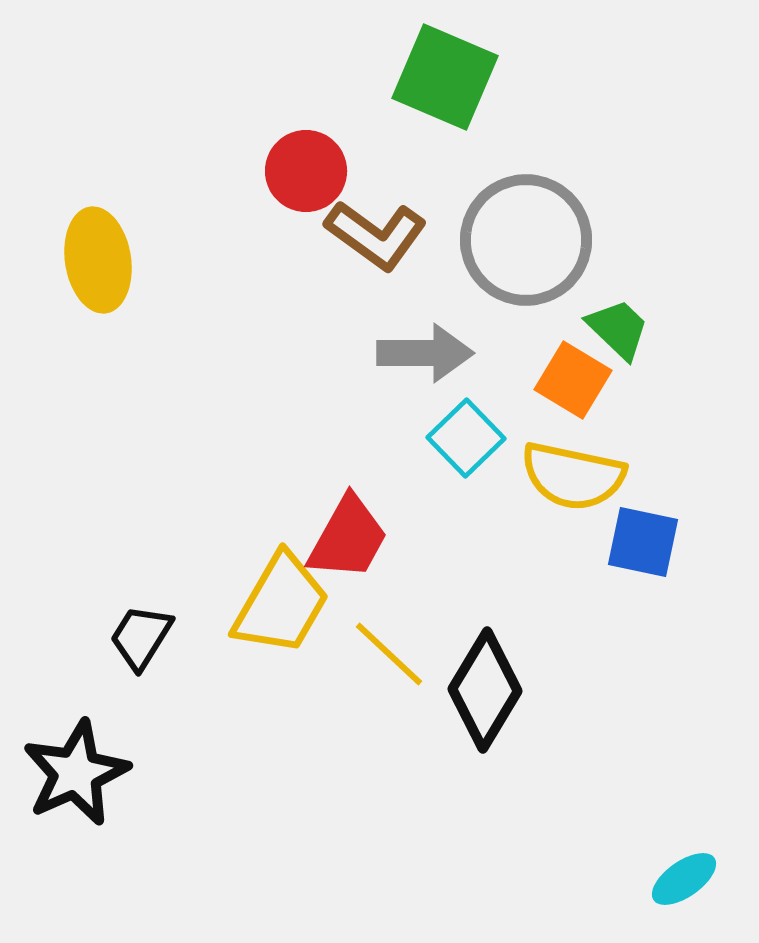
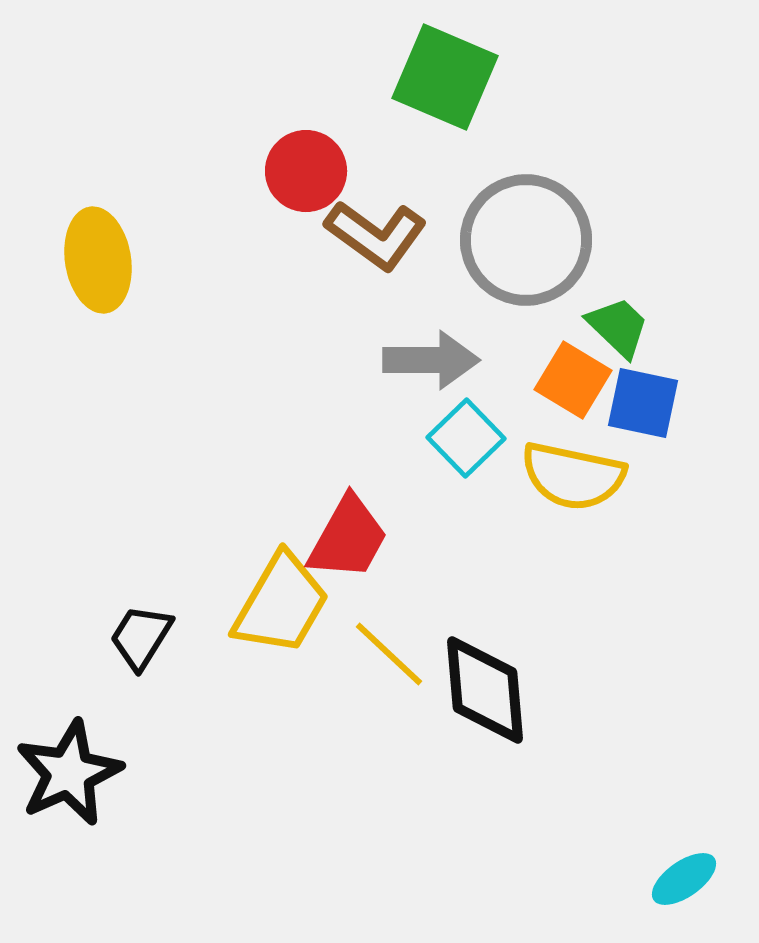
green trapezoid: moved 2 px up
gray arrow: moved 6 px right, 7 px down
blue square: moved 139 px up
black diamond: rotated 36 degrees counterclockwise
black star: moved 7 px left
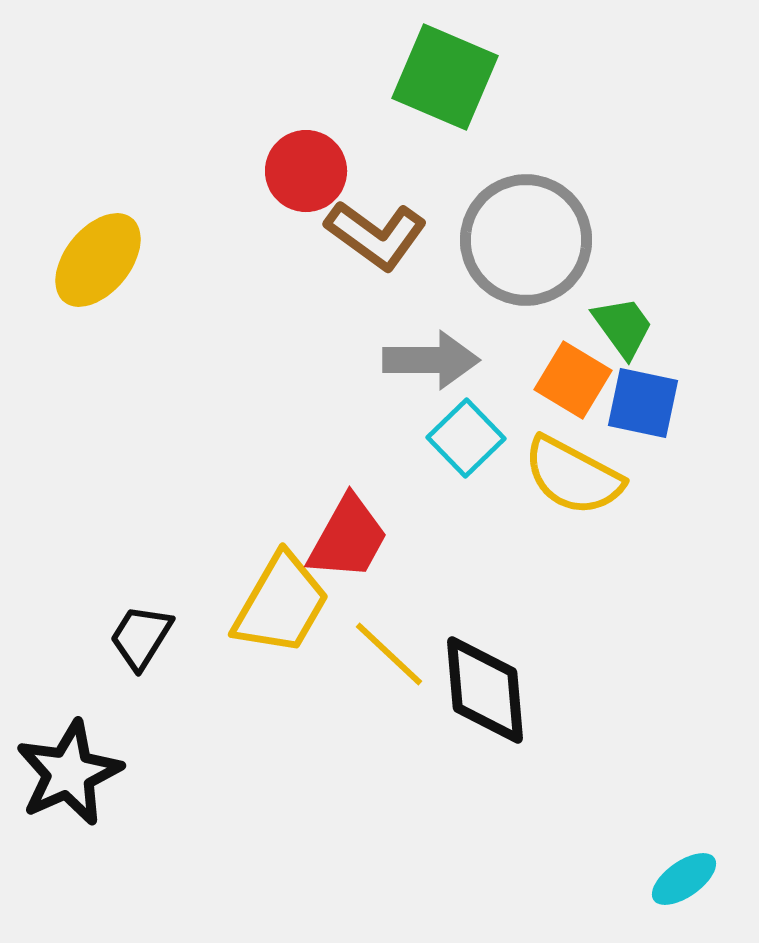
yellow ellipse: rotated 48 degrees clockwise
green trapezoid: moved 5 px right; rotated 10 degrees clockwise
yellow semicircle: rotated 16 degrees clockwise
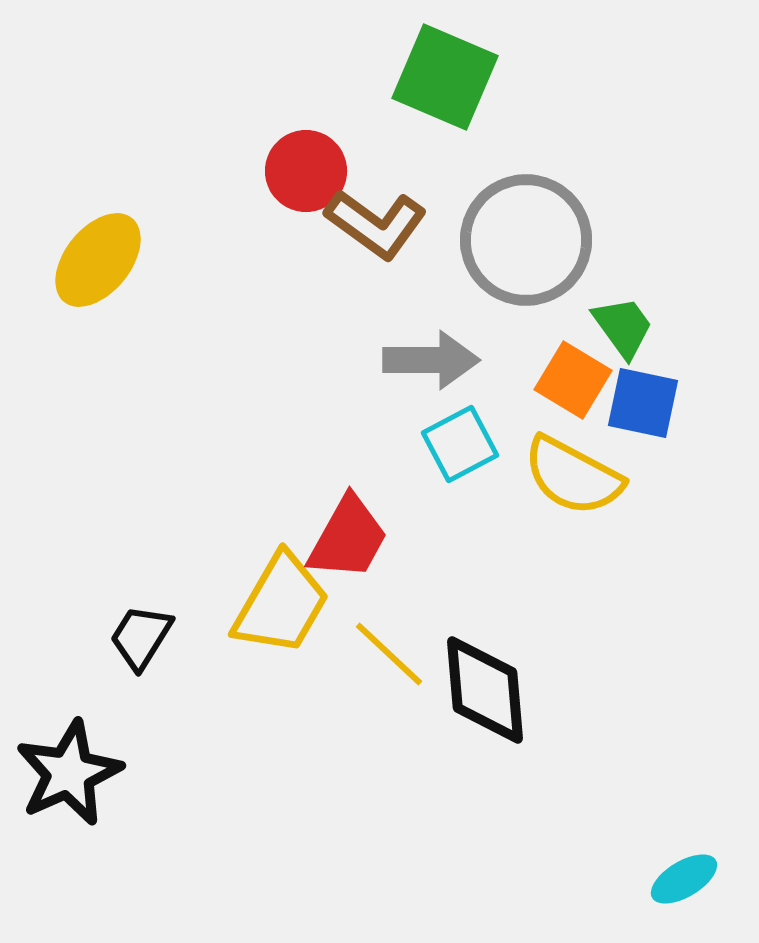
brown L-shape: moved 11 px up
cyan square: moved 6 px left, 6 px down; rotated 16 degrees clockwise
cyan ellipse: rotated 4 degrees clockwise
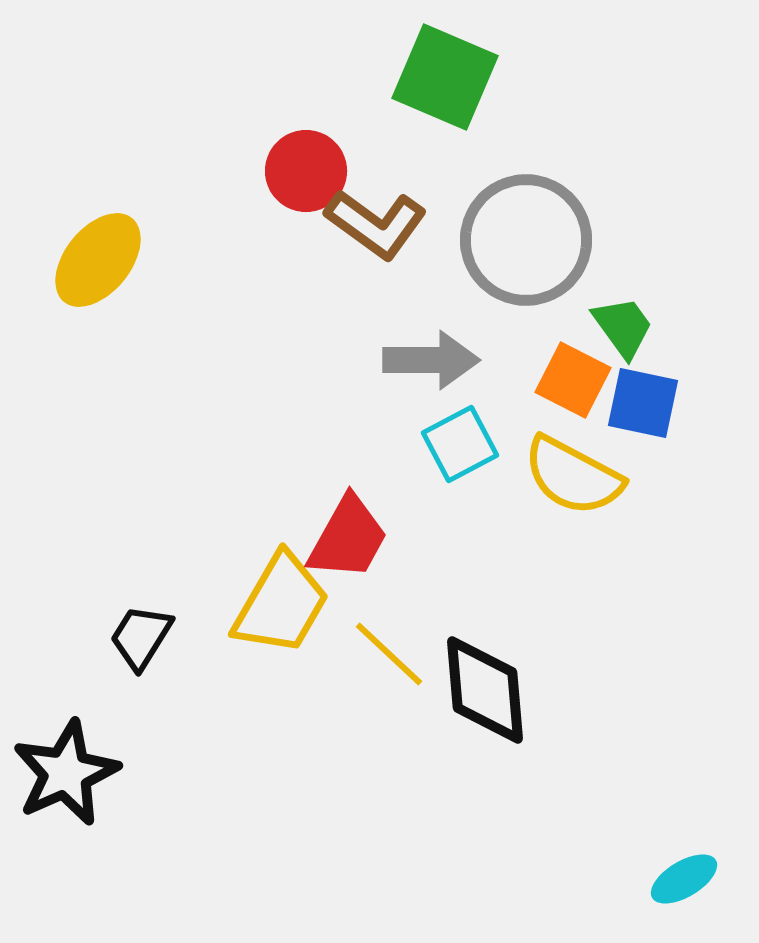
orange square: rotated 4 degrees counterclockwise
black star: moved 3 px left
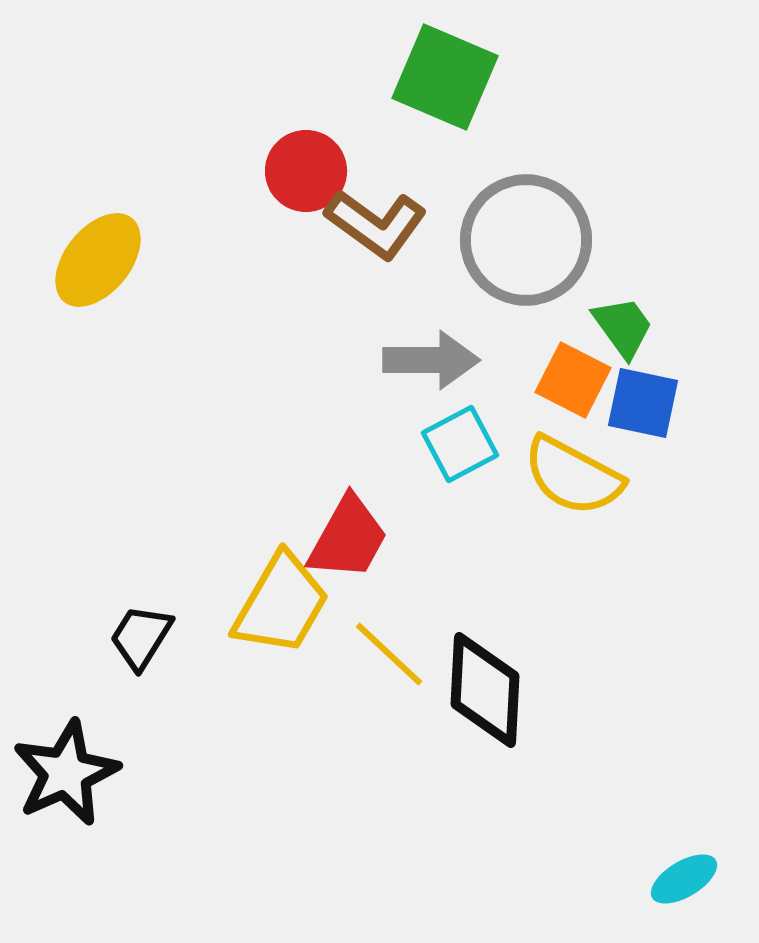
black diamond: rotated 8 degrees clockwise
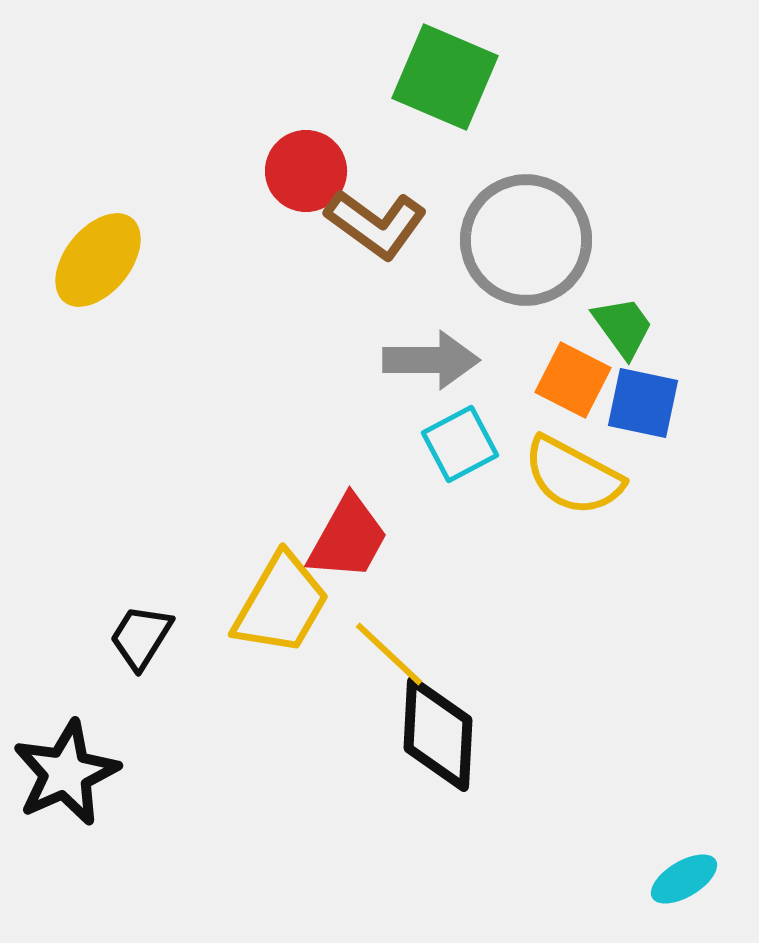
black diamond: moved 47 px left, 44 px down
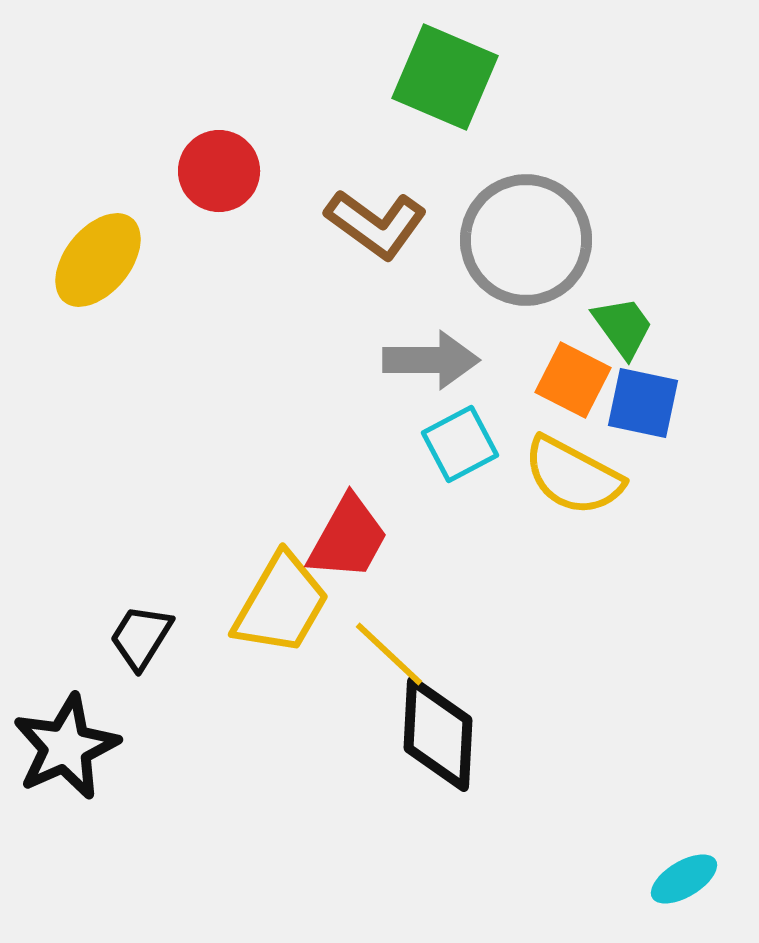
red circle: moved 87 px left
black star: moved 26 px up
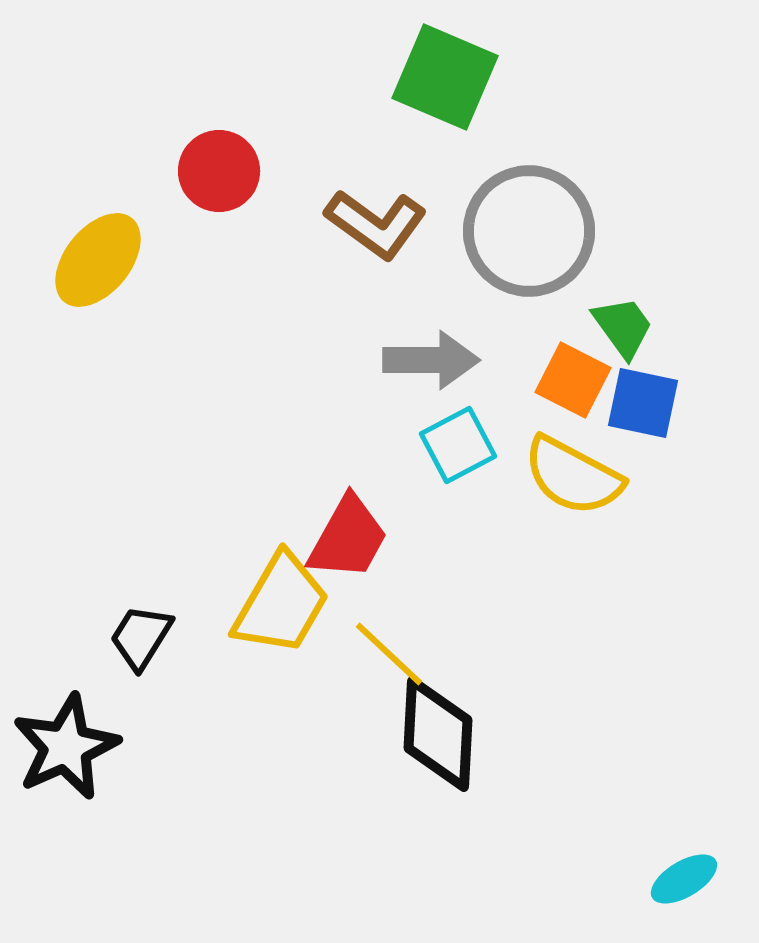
gray circle: moved 3 px right, 9 px up
cyan square: moved 2 px left, 1 px down
